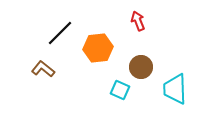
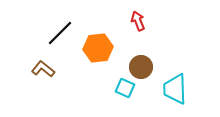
cyan square: moved 5 px right, 2 px up
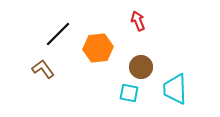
black line: moved 2 px left, 1 px down
brown L-shape: rotated 15 degrees clockwise
cyan square: moved 4 px right, 5 px down; rotated 12 degrees counterclockwise
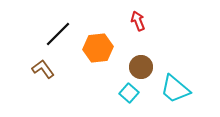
cyan trapezoid: rotated 48 degrees counterclockwise
cyan square: rotated 30 degrees clockwise
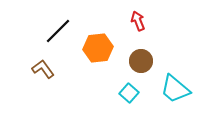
black line: moved 3 px up
brown circle: moved 6 px up
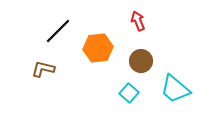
brown L-shape: rotated 40 degrees counterclockwise
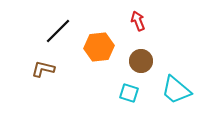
orange hexagon: moved 1 px right, 1 px up
cyan trapezoid: moved 1 px right, 1 px down
cyan square: rotated 24 degrees counterclockwise
